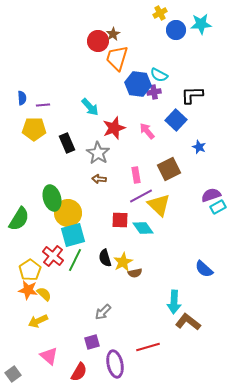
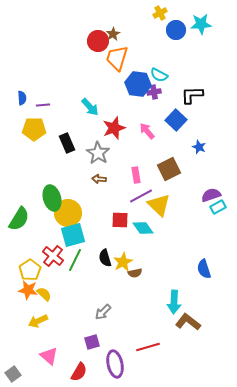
blue semicircle at (204, 269): rotated 30 degrees clockwise
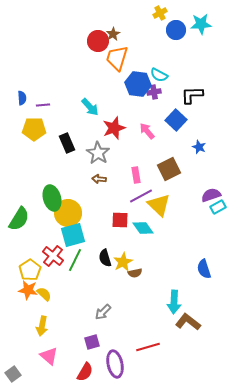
yellow arrow at (38, 321): moved 4 px right, 5 px down; rotated 54 degrees counterclockwise
red semicircle at (79, 372): moved 6 px right
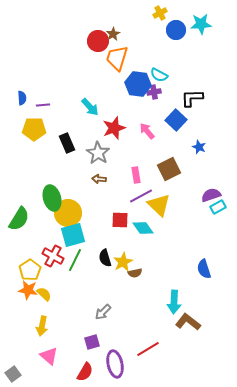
black L-shape at (192, 95): moved 3 px down
red cross at (53, 256): rotated 10 degrees counterclockwise
red line at (148, 347): moved 2 px down; rotated 15 degrees counterclockwise
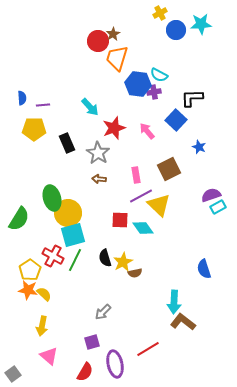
brown L-shape at (188, 322): moved 5 px left
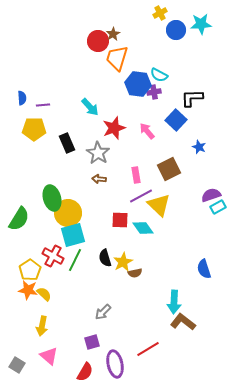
gray square at (13, 374): moved 4 px right, 9 px up; rotated 21 degrees counterclockwise
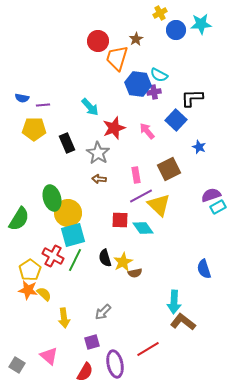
brown star at (113, 34): moved 23 px right, 5 px down
blue semicircle at (22, 98): rotated 104 degrees clockwise
yellow arrow at (42, 326): moved 22 px right, 8 px up; rotated 18 degrees counterclockwise
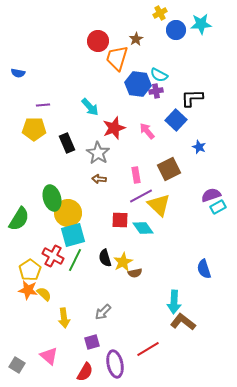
purple cross at (154, 92): moved 2 px right, 1 px up
blue semicircle at (22, 98): moved 4 px left, 25 px up
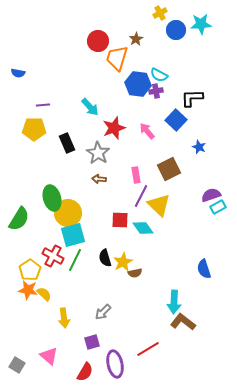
purple line at (141, 196): rotated 35 degrees counterclockwise
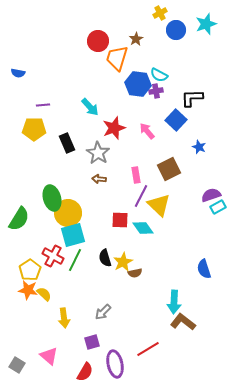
cyan star at (201, 24): moved 5 px right; rotated 15 degrees counterclockwise
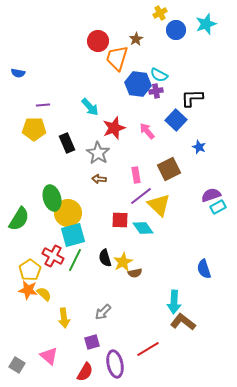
purple line at (141, 196): rotated 25 degrees clockwise
